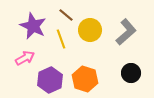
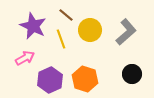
black circle: moved 1 px right, 1 px down
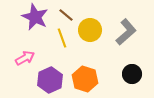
purple star: moved 2 px right, 9 px up
yellow line: moved 1 px right, 1 px up
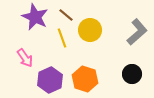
gray L-shape: moved 11 px right
pink arrow: rotated 84 degrees clockwise
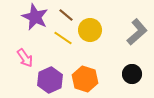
yellow line: moved 1 px right; rotated 36 degrees counterclockwise
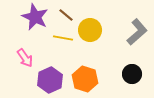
yellow line: rotated 24 degrees counterclockwise
